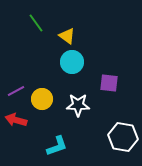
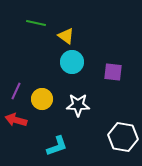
green line: rotated 42 degrees counterclockwise
yellow triangle: moved 1 px left
purple square: moved 4 px right, 11 px up
purple line: rotated 36 degrees counterclockwise
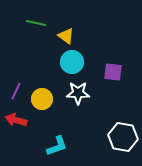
white star: moved 12 px up
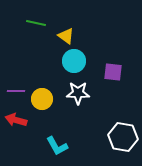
cyan circle: moved 2 px right, 1 px up
purple line: rotated 66 degrees clockwise
cyan L-shape: rotated 80 degrees clockwise
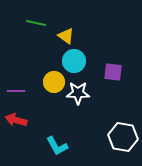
yellow circle: moved 12 px right, 17 px up
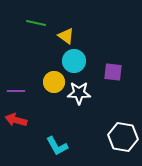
white star: moved 1 px right
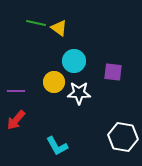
yellow triangle: moved 7 px left, 8 px up
red arrow: rotated 65 degrees counterclockwise
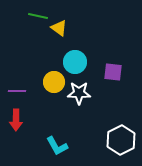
green line: moved 2 px right, 7 px up
cyan circle: moved 1 px right, 1 px down
purple line: moved 1 px right
red arrow: rotated 40 degrees counterclockwise
white hexagon: moved 2 px left, 3 px down; rotated 24 degrees clockwise
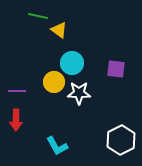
yellow triangle: moved 2 px down
cyan circle: moved 3 px left, 1 px down
purple square: moved 3 px right, 3 px up
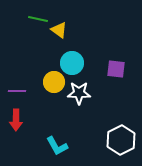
green line: moved 3 px down
